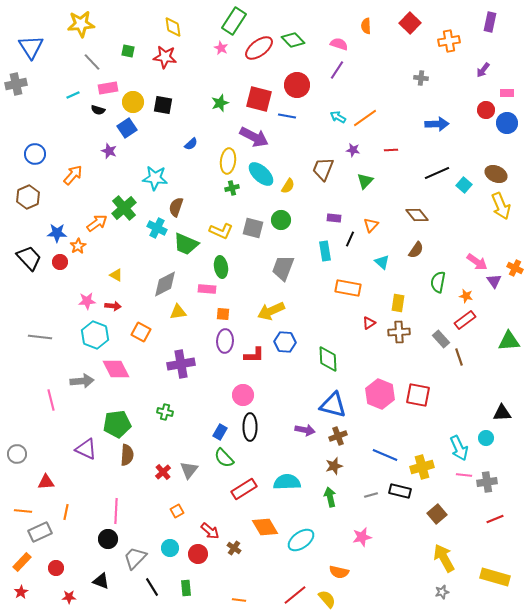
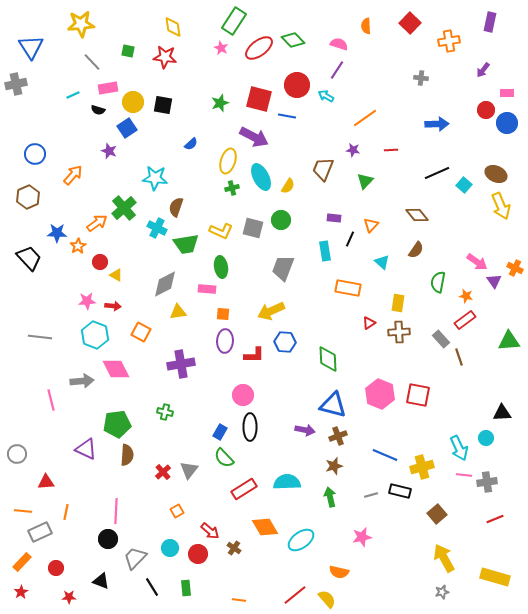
cyan arrow at (338, 117): moved 12 px left, 21 px up
yellow ellipse at (228, 161): rotated 10 degrees clockwise
cyan ellipse at (261, 174): moved 3 px down; rotated 20 degrees clockwise
green trapezoid at (186, 244): rotated 32 degrees counterclockwise
red circle at (60, 262): moved 40 px right
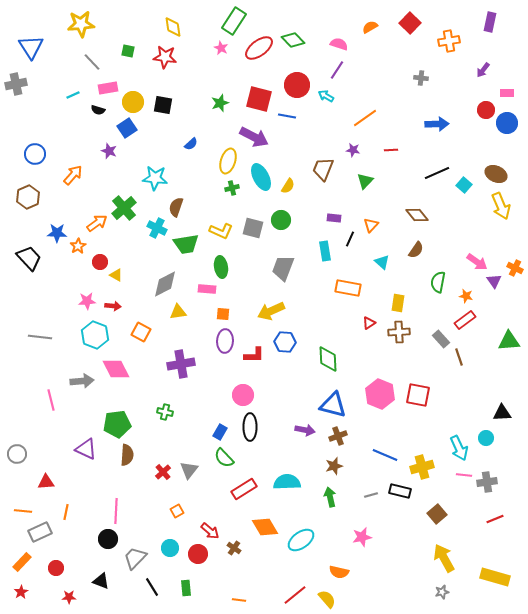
orange semicircle at (366, 26): moved 4 px right, 1 px down; rotated 63 degrees clockwise
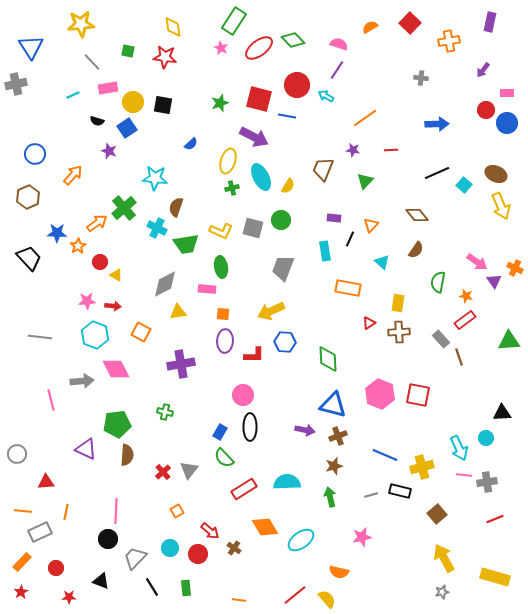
black semicircle at (98, 110): moved 1 px left, 11 px down
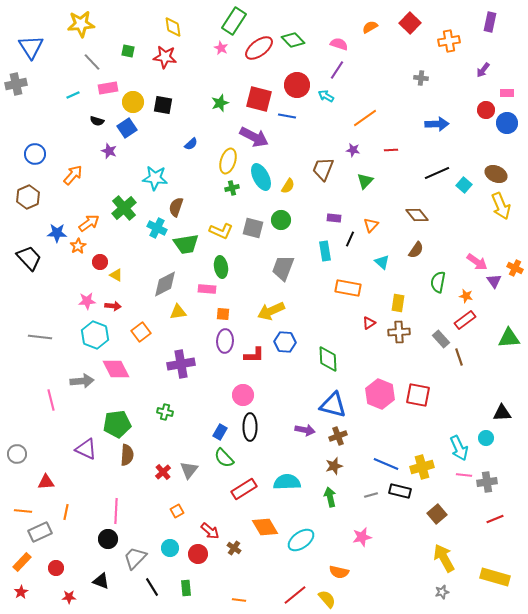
orange arrow at (97, 223): moved 8 px left
orange square at (141, 332): rotated 24 degrees clockwise
green triangle at (509, 341): moved 3 px up
blue line at (385, 455): moved 1 px right, 9 px down
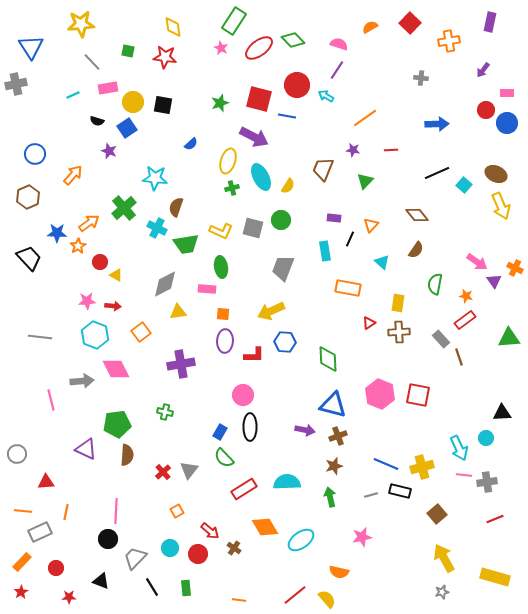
green semicircle at (438, 282): moved 3 px left, 2 px down
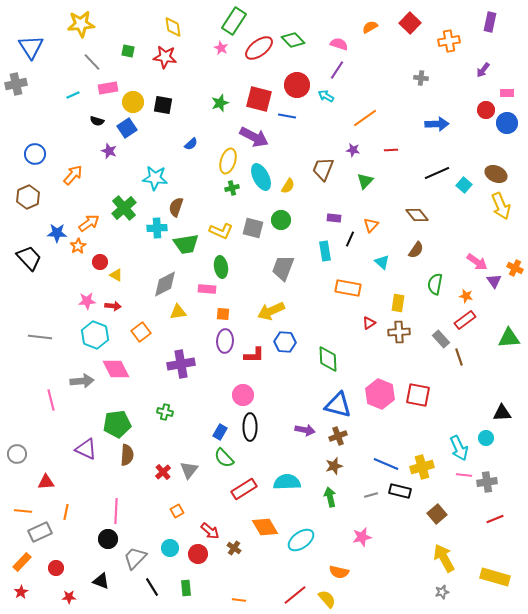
cyan cross at (157, 228): rotated 30 degrees counterclockwise
blue triangle at (333, 405): moved 5 px right
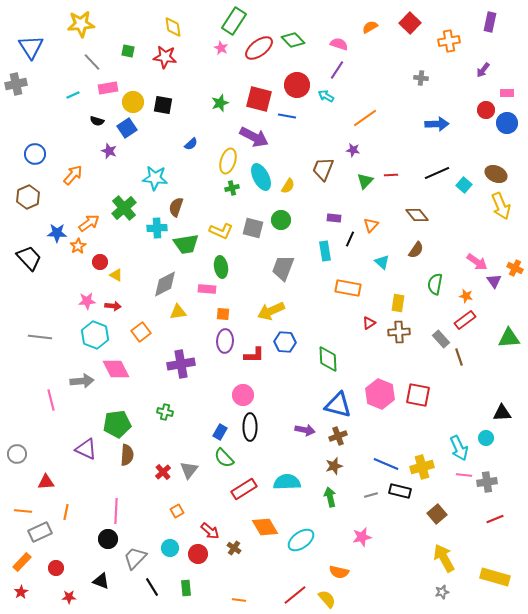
red line at (391, 150): moved 25 px down
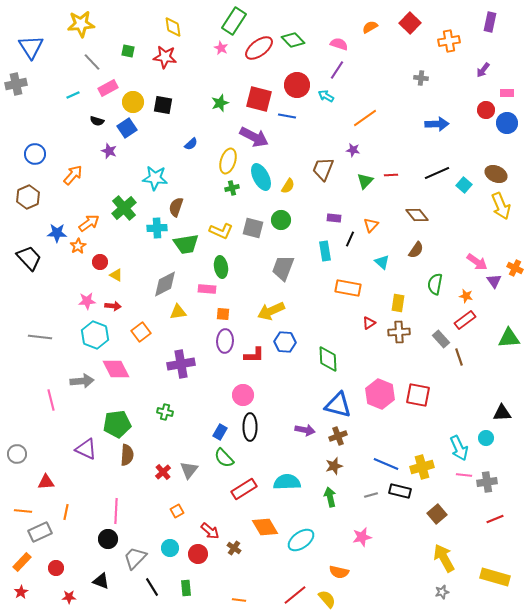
pink rectangle at (108, 88): rotated 18 degrees counterclockwise
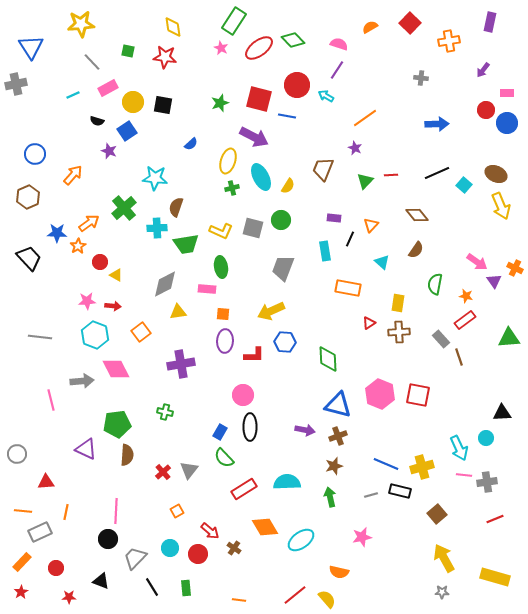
blue square at (127, 128): moved 3 px down
purple star at (353, 150): moved 2 px right, 2 px up; rotated 16 degrees clockwise
gray star at (442, 592): rotated 16 degrees clockwise
